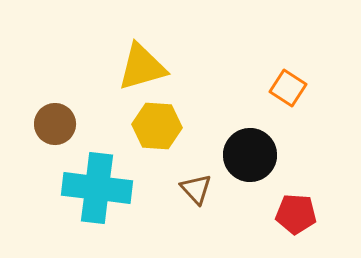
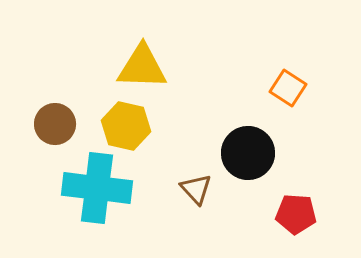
yellow triangle: rotated 18 degrees clockwise
yellow hexagon: moved 31 px left; rotated 9 degrees clockwise
black circle: moved 2 px left, 2 px up
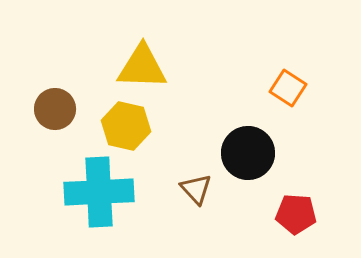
brown circle: moved 15 px up
cyan cross: moved 2 px right, 4 px down; rotated 10 degrees counterclockwise
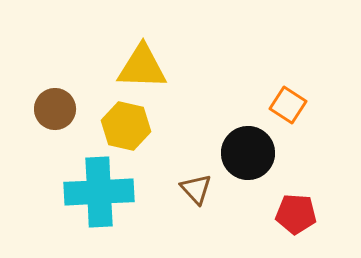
orange square: moved 17 px down
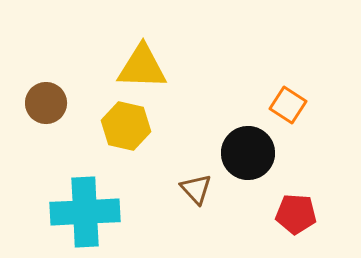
brown circle: moved 9 px left, 6 px up
cyan cross: moved 14 px left, 20 px down
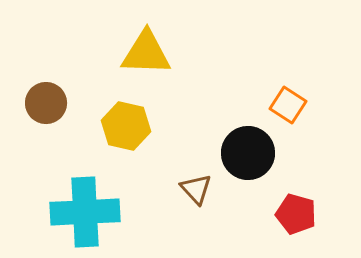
yellow triangle: moved 4 px right, 14 px up
red pentagon: rotated 12 degrees clockwise
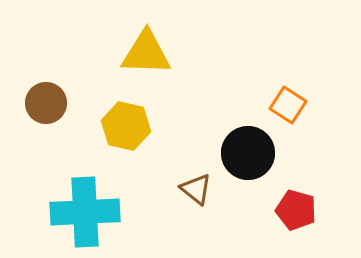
brown triangle: rotated 8 degrees counterclockwise
red pentagon: moved 4 px up
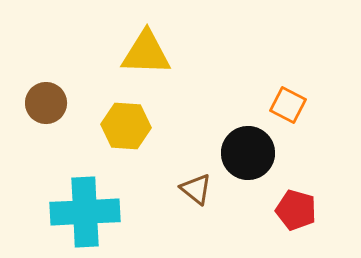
orange square: rotated 6 degrees counterclockwise
yellow hexagon: rotated 9 degrees counterclockwise
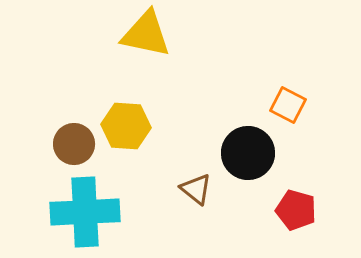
yellow triangle: moved 19 px up; rotated 10 degrees clockwise
brown circle: moved 28 px right, 41 px down
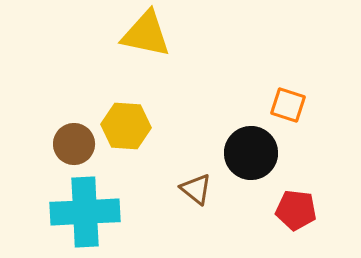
orange square: rotated 9 degrees counterclockwise
black circle: moved 3 px right
red pentagon: rotated 9 degrees counterclockwise
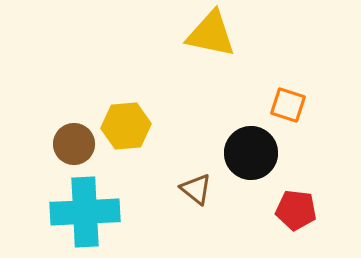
yellow triangle: moved 65 px right
yellow hexagon: rotated 9 degrees counterclockwise
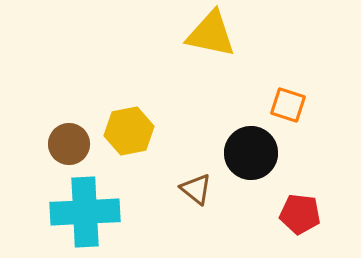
yellow hexagon: moved 3 px right, 5 px down; rotated 6 degrees counterclockwise
brown circle: moved 5 px left
red pentagon: moved 4 px right, 4 px down
